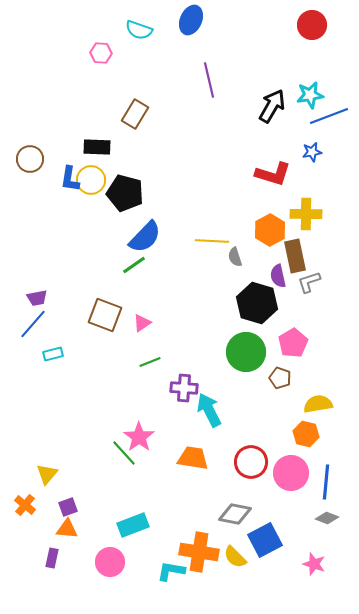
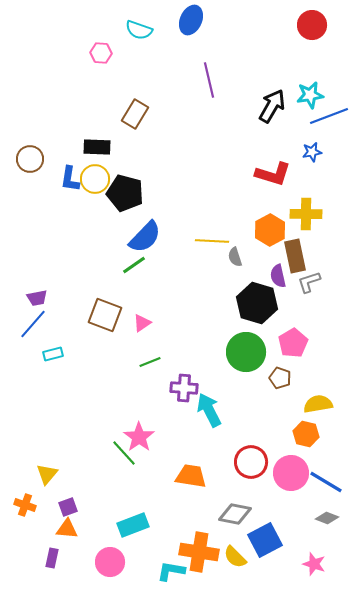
yellow circle at (91, 180): moved 4 px right, 1 px up
orange trapezoid at (193, 458): moved 2 px left, 18 px down
blue line at (326, 482): rotated 64 degrees counterclockwise
orange cross at (25, 505): rotated 20 degrees counterclockwise
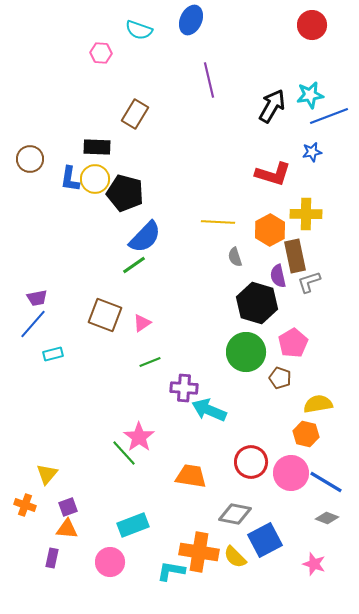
yellow line at (212, 241): moved 6 px right, 19 px up
cyan arrow at (209, 410): rotated 40 degrees counterclockwise
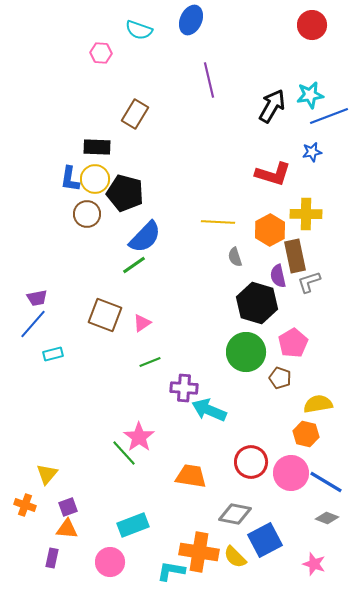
brown circle at (30, 159): moved 57 px right, 55 px down
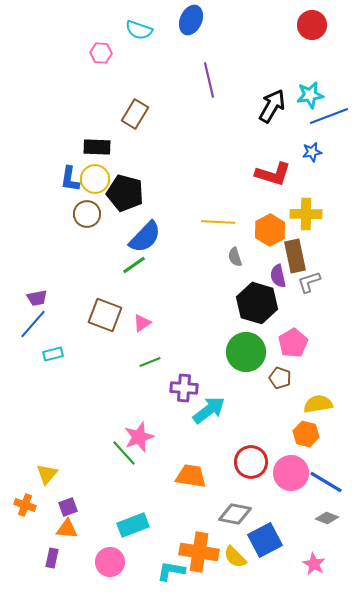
cyan arrow at (209, 410): rotated 120 degrees clockwise
pink star at (139, 437): rotated 16 degrees clockwise
pink star at (314, 564): rotated 10 degrees clockwise
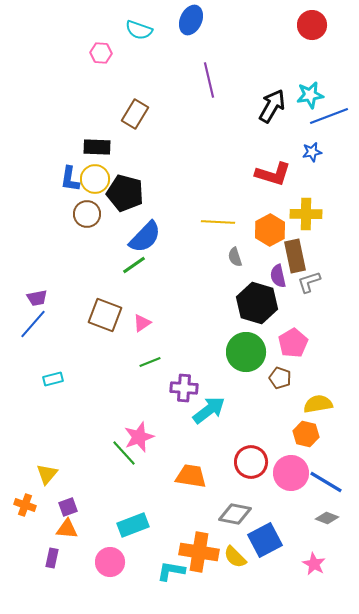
cyan rectangle at (53, 354): moved 25 px down
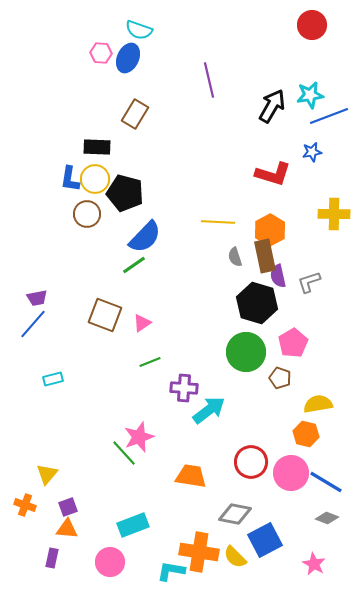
blue ellipse at (191, 20): moved 63 px left, 38 px down
yellow cross at (306, 214): moved 28 px right
brown rectangle at (295, 256): moved 30 px left
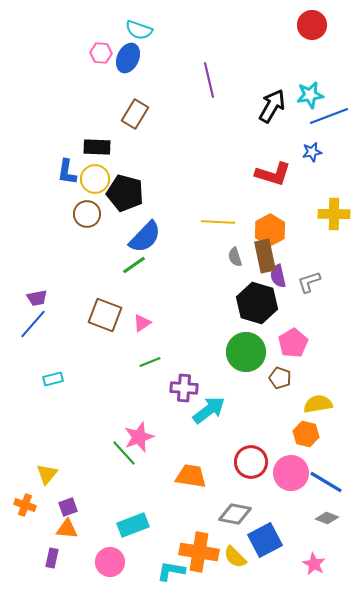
blue L-shape at (70, 179): moved 3 px left, 7 px up
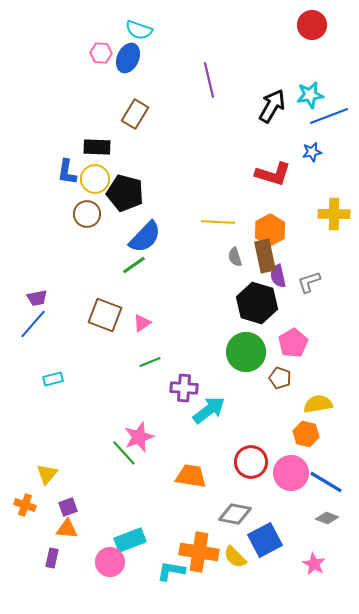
cyan rectangle at (133, 525): moved 3 px left, 15 px down
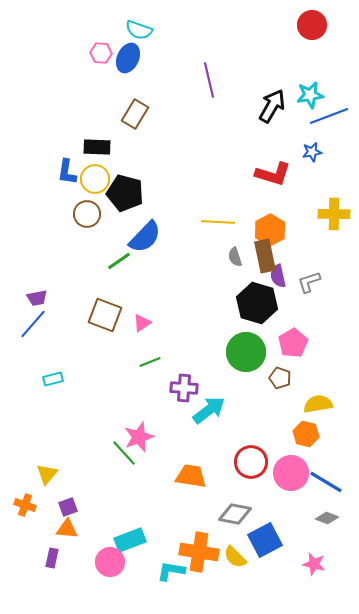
green line at (134, 265): moved 15 px left, 4 px up
pink star at (314, 564): rotated 15 degrees counterclockwise
